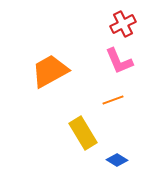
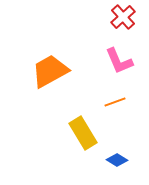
red cross: moved 7 px up; rotated 15 degrees counterclockwise
orange line: moved 2 px right, 2 px down
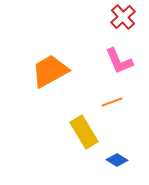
orange line: moved 3 px left
yellow rectangle: moved 1 px right, 1 px up
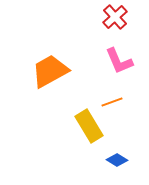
red cross: moved 8 px left
yellow rectangle: moved 5 px right, 6 px up
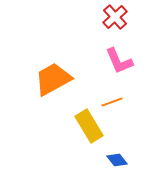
orange trapezoid: moved 3 px right, 8 px down
blue diamond: rotated 20 degrees clockwise
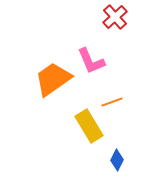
pink L-shape: moved 28 px left
orange trapezoid: rotated 6 degrees counterclockwise
blue diamond: rotated 65 degrees clockwise
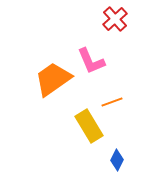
red cross: moved 2 px down
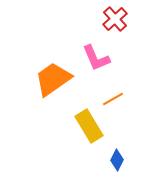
pink L-shape: moved 5 px right, 3 px up
orange line: moved 1 px right, 3 px up; rotated 10 degrees counterclockwise
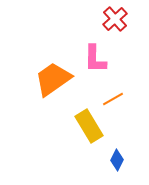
pink L-shape: moved 1 px left, 1 px down; rotated 24 degrees clockwise
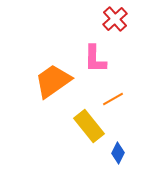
orange trapezoid: moved 2 px down
yellow rectangle: rotated 8 degrees counterclockwise
blue diamond: moved 1 px right, 7 px up
